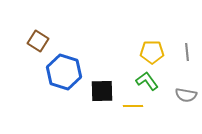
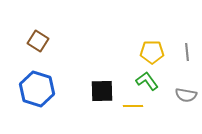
blue hexagon: moved 27 px left, 17 px down
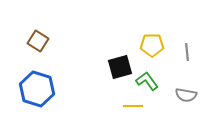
yellow pentagon: moved 7 px up
black square: moved 18 px right, 24 px up; rotated 15 degrees counterclockwise
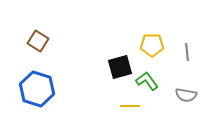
yellow line: moved 3 px left
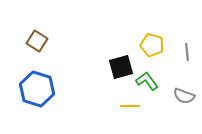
brown square: moved 1 px left
yellow pentagon: rotated 15 degrees clockwise
black square: moved 1 px right
gray semicircle: moved 2 px left, 1 px down; rotated 10 degrees clockwise
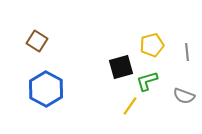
yellow pentagon: rotated 30 degrees counterclockwise
green L-shape: rotated 70 degrees counterclockwise
blue hexagon: moved 9 px right; rotated 12 degrees clockwise
yellow line: rotated 54 degrees counterclockwise
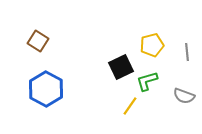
brown square: moved 1 px right
black square: rotated 10 degrees counterclockwise
